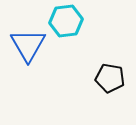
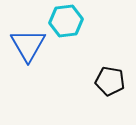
black pentagon: moved 3 px down
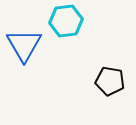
blue triangle: moved 4 px left
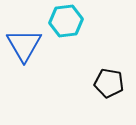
black pentagon: moved 1 px left, 2 px down
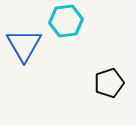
black pentagon: rotated 28 degrees counterclockwise
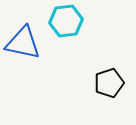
blue triangle: moved 1 px left, 2 px up; rotated 48 degrees counterclockwise
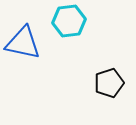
cyan hexagon: moved 3 px right
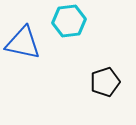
black pentagon: moved 4 px left, 1 px up
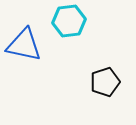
blue triangle: moved 1 px right, 2 px down
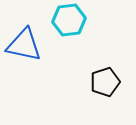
cyan hexagon: moved 1 px up
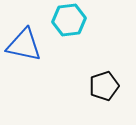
black pentagon: moved 1 px left, 4 px down
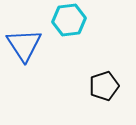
blue triangle: rotated 45 degrees clockwise
